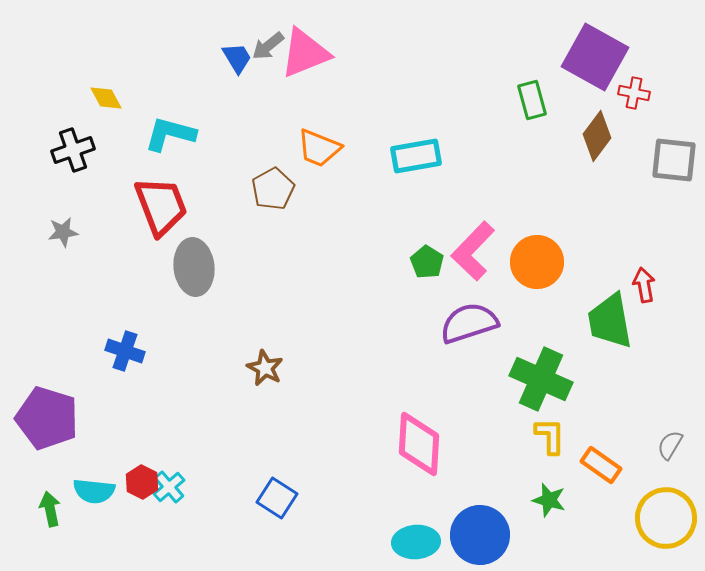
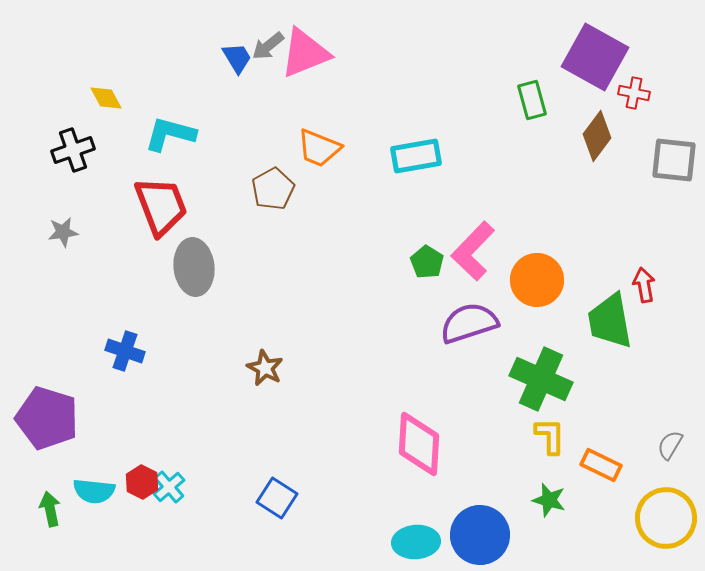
orange circle: moved 18 px down
orange rectangle: rotated 9 degrees counterclockwise
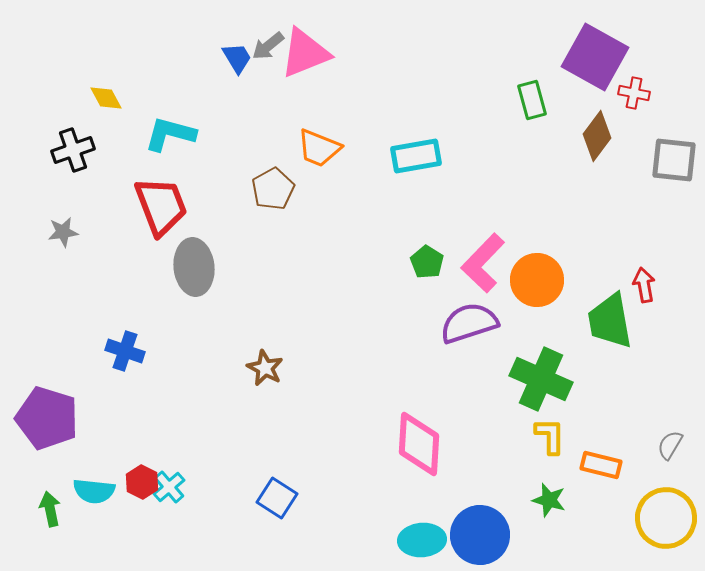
pink L-shape: moved 10 px right, 12 px down
orange rectangle: rotated 12 degrees counterclockwise
cyan ellipse: moved 6 px right, 2 px up
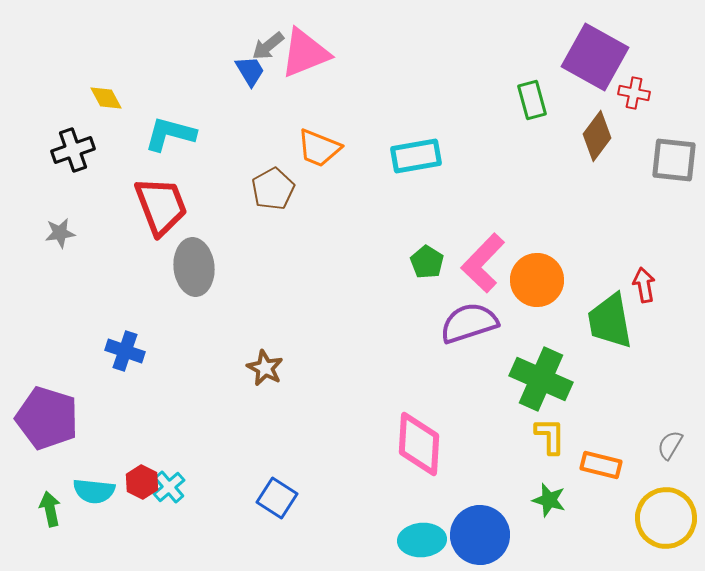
blue trapezoid: moved 13 px right, 13 px down
gray star: moved 3 px left, 1 px down
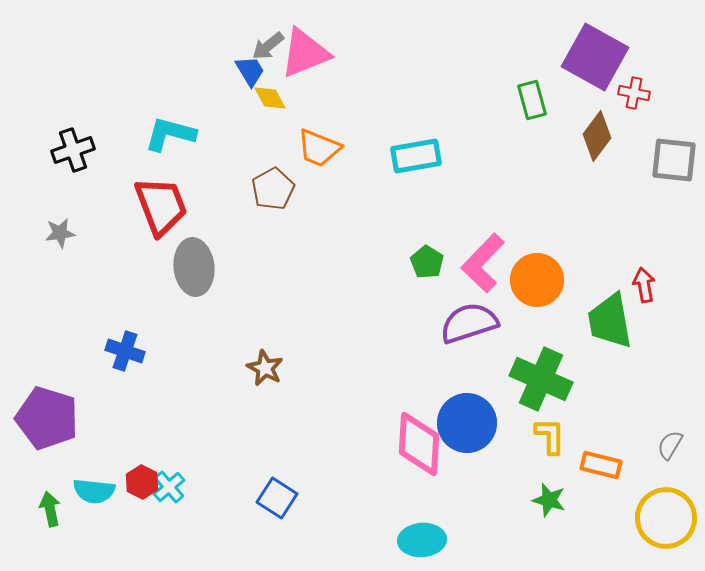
yellow diamond: moved 164 px right
blue circle: moved 13 px left, 112 px up
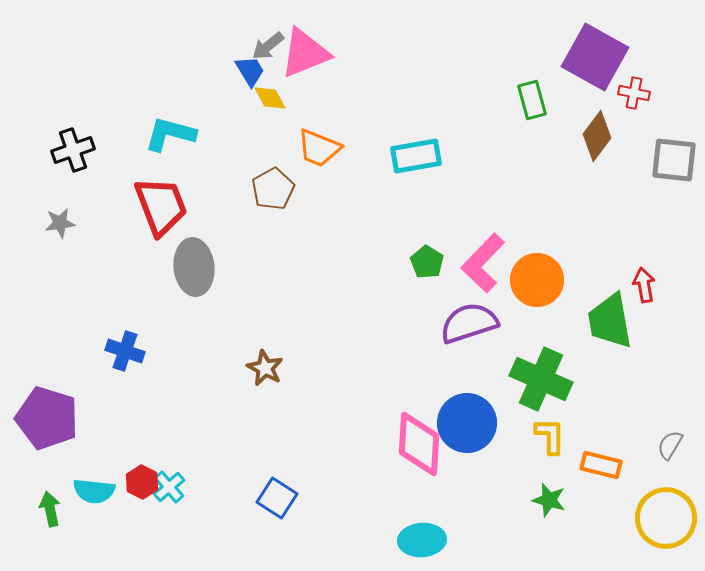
gray star: moved 10 px up
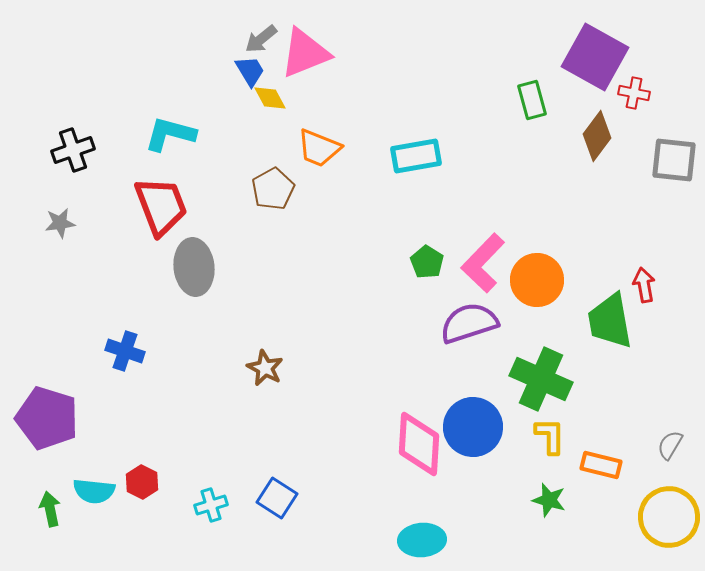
gray arrow: moved 7 px left, 7 px up
blue circle: moved 6 px right, 4 px down
cyan cross: moved 42 px right, 18 px down; rotated 24 degrees clockwise
yellow circle: moved 3 px right, 1 px up
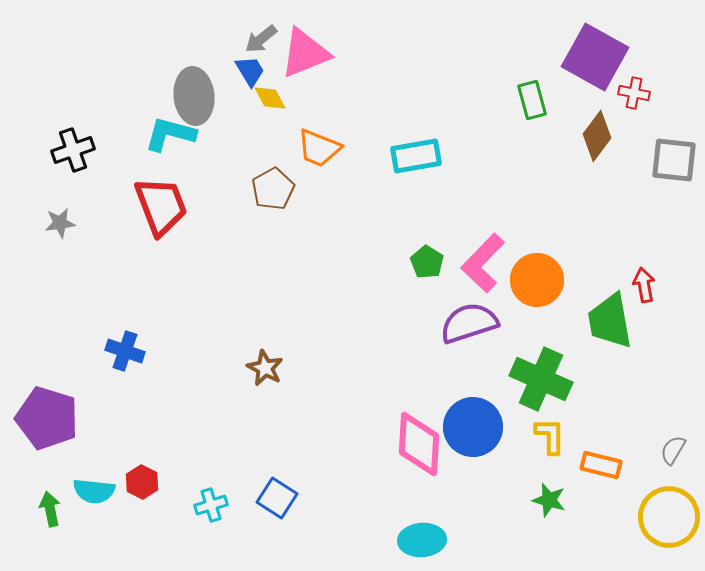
gray ellipse: moved 171 px up
gray semicircle: moved 3 px right, 5 px down
